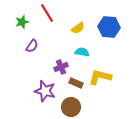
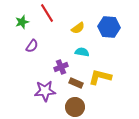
purple star: rotated 20 degrees counterclockwise
brown circle: moved 4 px right
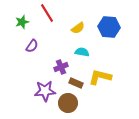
brown circle: moved 7 px left, 4 px up
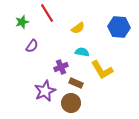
blue hexagon: moved 10 px right
yellow L-shape: moved 2 px right, 7 px up; rotated 135 degrees counterclockwise
purple star: rotated 20 degrees counterclockwise
brown circle: moved 3 px right
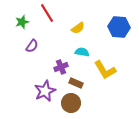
yellow L-shape: moved 3 px right
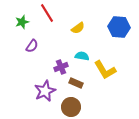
cyan semicircle: moved 4 px down
brown circle: moved 4 px down
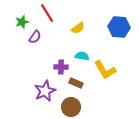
purple semicircle: moved 3 px right, 9 px up
purple cross: rotated 24 degrees clockwise
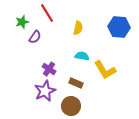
yellow semicircle: rotated 40 degrees counterclockwise
purple cross: moved 12 px left, 2 px down; rotated 32 degrees clockwise
brown circle: moved 1 px up
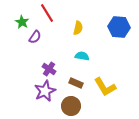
green star: rotated 24 degrees counterclockwise
yellow L-shape: moved 17 px down
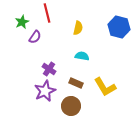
red line: rotated 18 degrees clockwise
green star: rotated 16 degrees clockwise
blue hexagon: rotated 10 degrees clockwise
